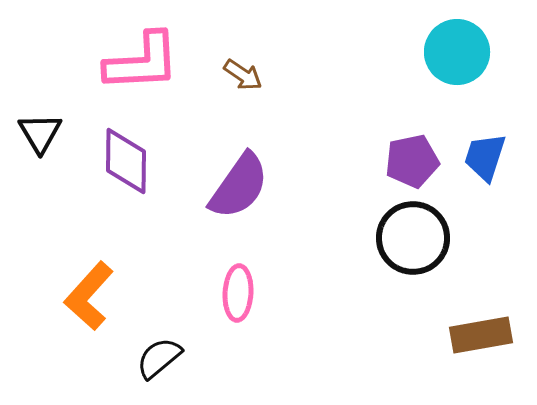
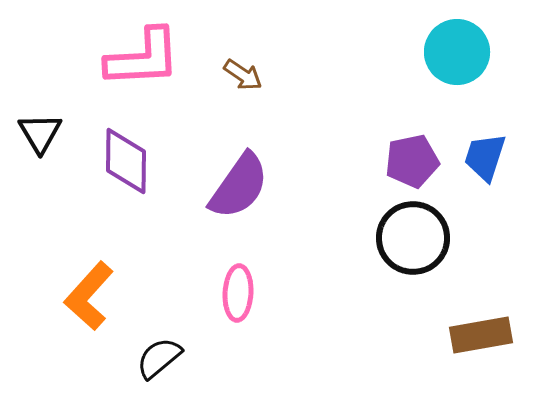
pink L-shape: moved 1 px right, 4 px up
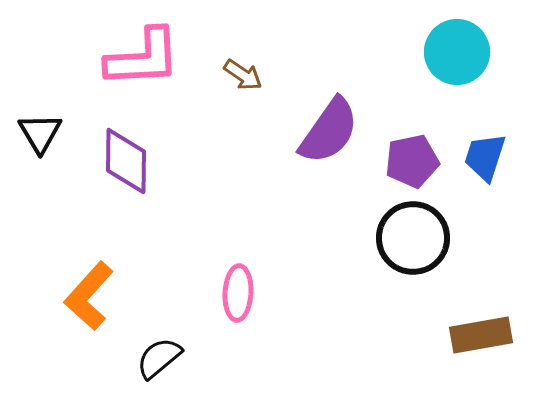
purple semicircle: moved 90 px right, 55 px up
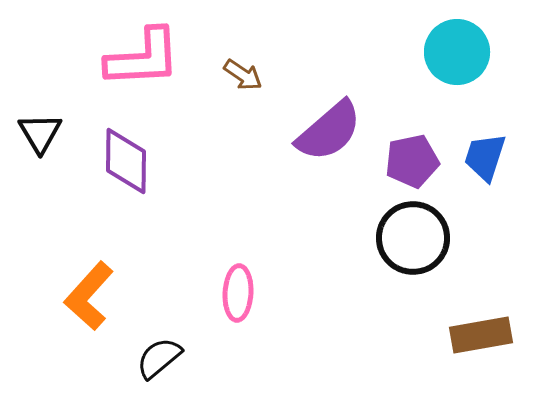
purple semicircle: rotated 14 degrees clockwise
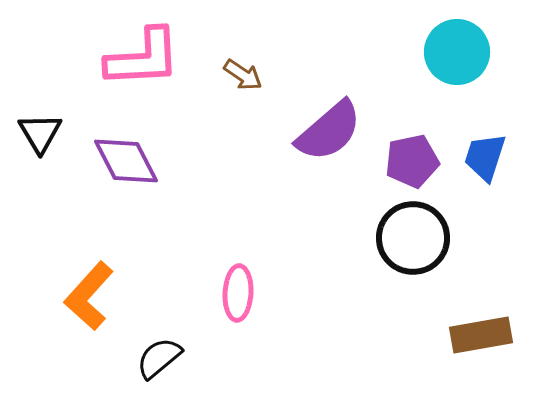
purple diamond: rotated 28 degrees counterclockwise
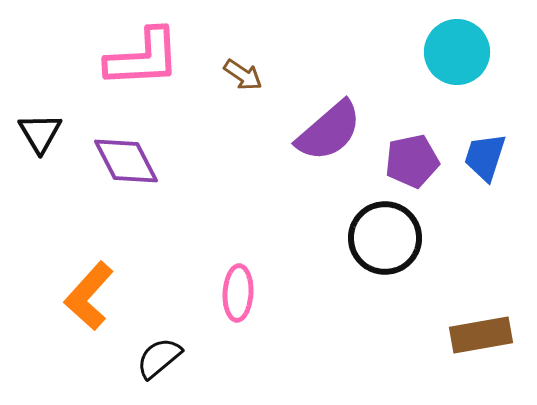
black circle: moved 28 px left
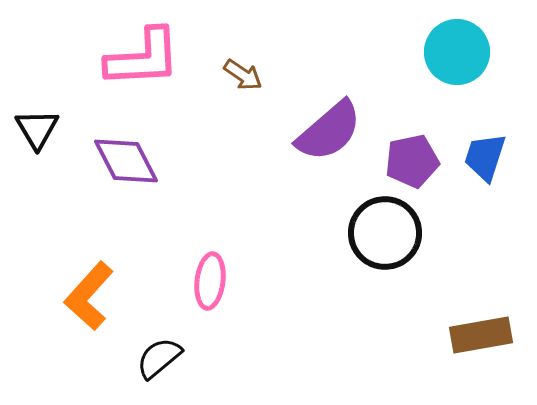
black triangle: moved 3 px left, 4 px up
black circle: moved 5 px up
pink ellipse: moved 28 px left, 12 px up; rotated 4 degrees clockwise
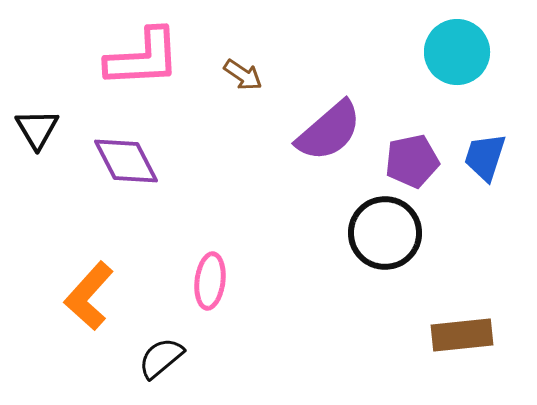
brown rectangle: moved 19 px left; rotated 4 degrees clockwise
black semicircle: moved 2 px right
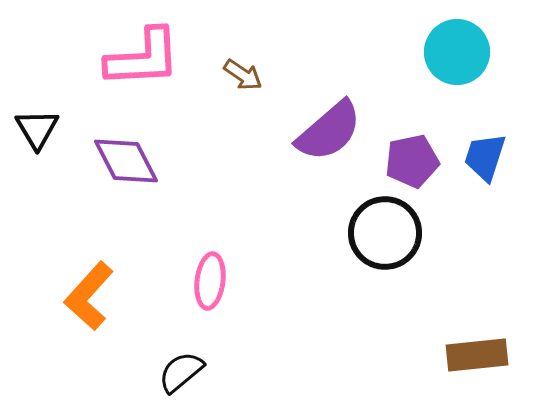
brown rectangle: moved 15 px right, 20 px down
black semicircle: moved 20 px right, 14 px down
